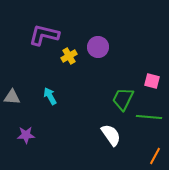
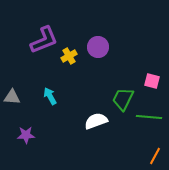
purple L-shape: moved 5 px down; rotated 144 degrees clockwise
white semicircle: moved 15 px left, 14 px up; rotated 75 degrees counterclockwise
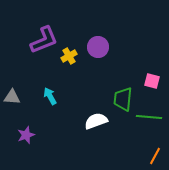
green trapezoid: rotated 20 degrees counterclockwise
purple star: rotated 18 degrees counterclockwise
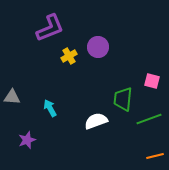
purple L-shape: moved 6 px right, 12 px up
cyan arrow: moved 12 px down
green line: moved 2 px down; rotated 25 degrees counterclockwise
purple star: moved 1 px right, 5 px down
orange line: rotated 48 degrees clockwise
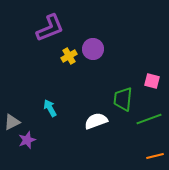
purple circle: moved 5 px left, 2 px down
gray triangle: moved 25 px down; rotated 30 degrees counterclockwise
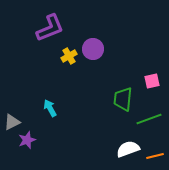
pink square: rotated 28 degrees counterclockwise
white semicircle: moved 32 px right, 28 px down
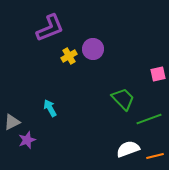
pink square: moved 6 px right, 7 px up
green trapezoid: rotated 130 degrees clockwise
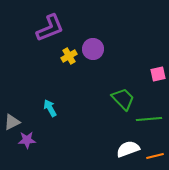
green line: rotated 15 degrees clockwise
purple star: rotated 18 degrees clockwise
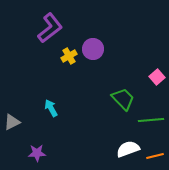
purple L-shape: rotated 16 degrees counterclockwise
pink square: moved 1 px left, 3 px down; rotated 28 degrees counterclockwise
cyan arrow: moved 1 px right
green line: moved 2 px right, 1 px down
purple star: moved 10 px right, 13 px down
